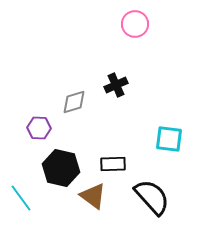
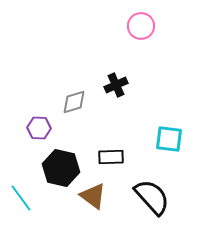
pink circle: moved 6 px right, 2 px down
black rectangle: moved 2 px left, 7 px up
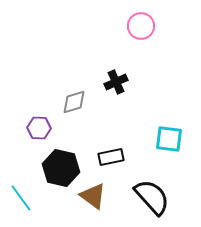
black cross: moved 3 px up
black rectangle: rotated 10 degrees counterclockwise
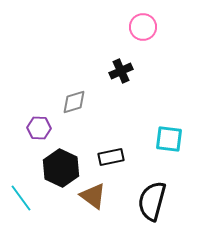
pink circle: moved 2 px right, 1 px down
black cross: moved 5 px right, 11 px up
black hexagon: rotated 12 degrees clockwise
black semicircle: moved 4 px down; rotated 123 degrees counterclockwise
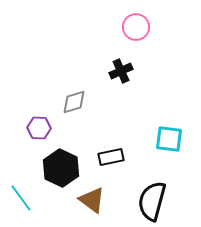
pink circle: moved 7 px left
brown triangle: moved 1 px left, 4 px down
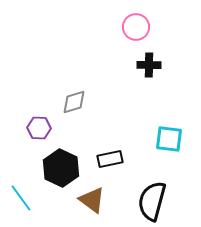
black cross: moved 28 px right, 6 px up; rotated 25 degrees clockwise
black rectangle: moved 1 px left, 2 px down
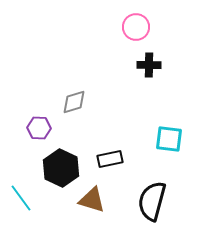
brown triangle: rotated 20 degrees counterclockwise
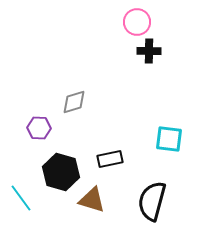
pink circle: moved 1 px right, 5 px up
black cross: moved 14 px up
black hexagon: moved 4 px down; rotated 9 degrees counterclockwise
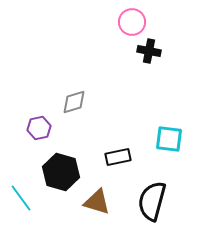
pink circle: moved 5 px left
black cross: rotated 10 degrees clockwise
purple hexagon: rotated 15 degrees counterclockwise
black rectangle: moved 8 px right, 2 px up
brown triangle: moved 5 px right, 2 px down
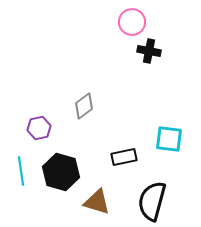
gray diamond: moved 10 px right, 4 px down; rotated 20 degrees counterclockwise
black rectangle: moved 6 px right
cyan line: moved 27 px up; rotated 28 degrees clockwise
